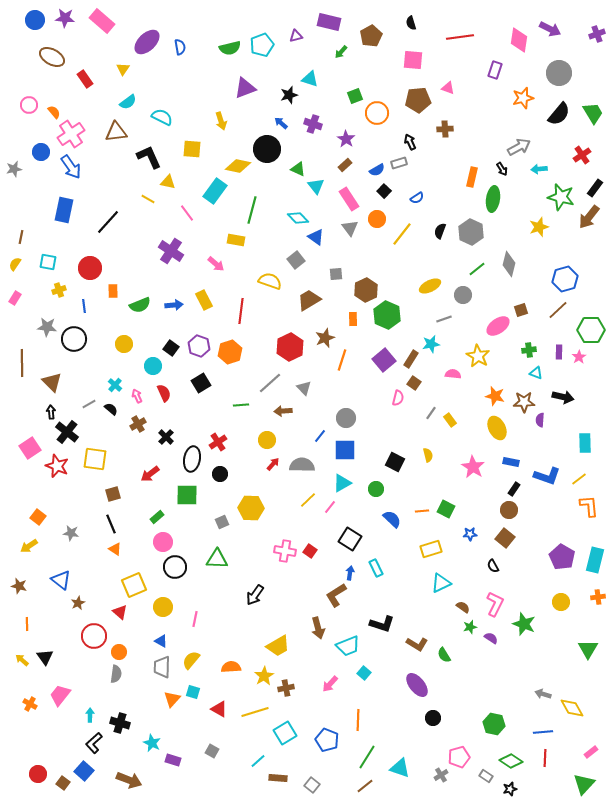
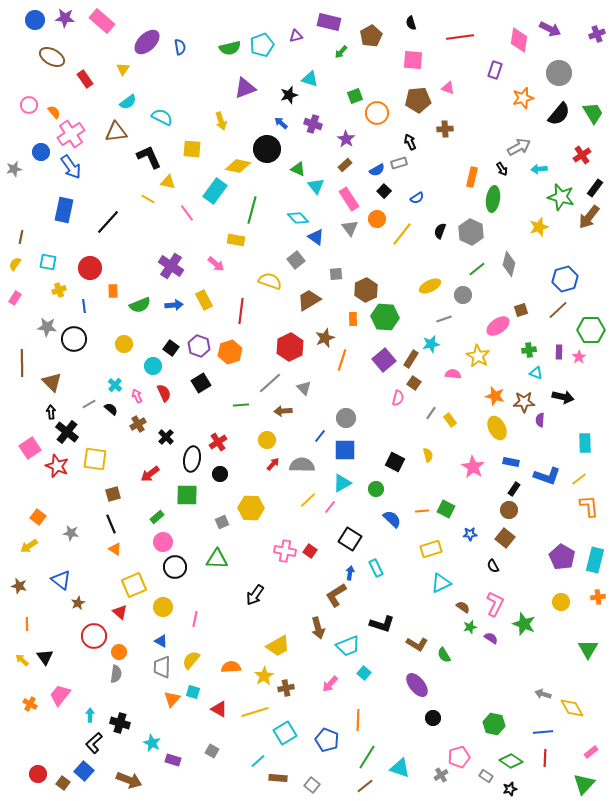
purple cross at (171, 251): moved 15 px down
green hexagon at (387, 315): moved 2 px left, 2 px down; rotated 20 degrees counterclockwise
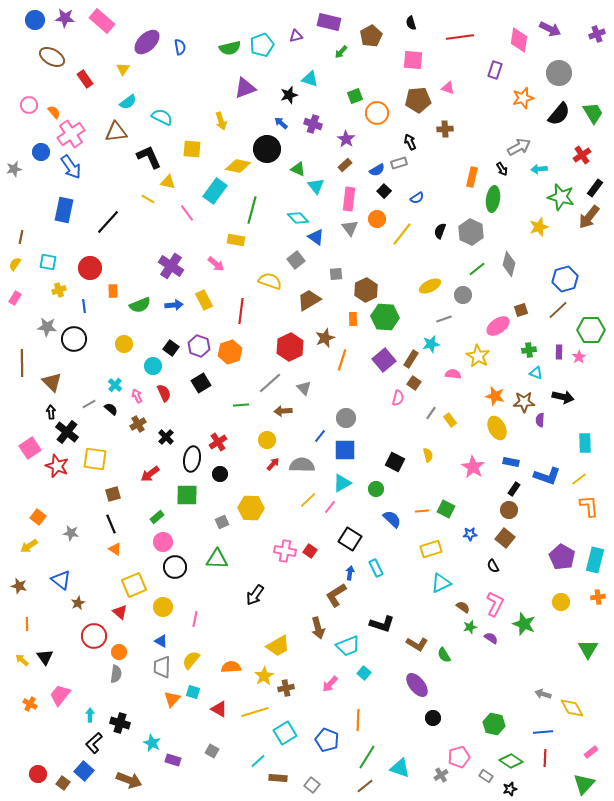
pink rectangle at (349, 199): rotated 40 degrees clockwise
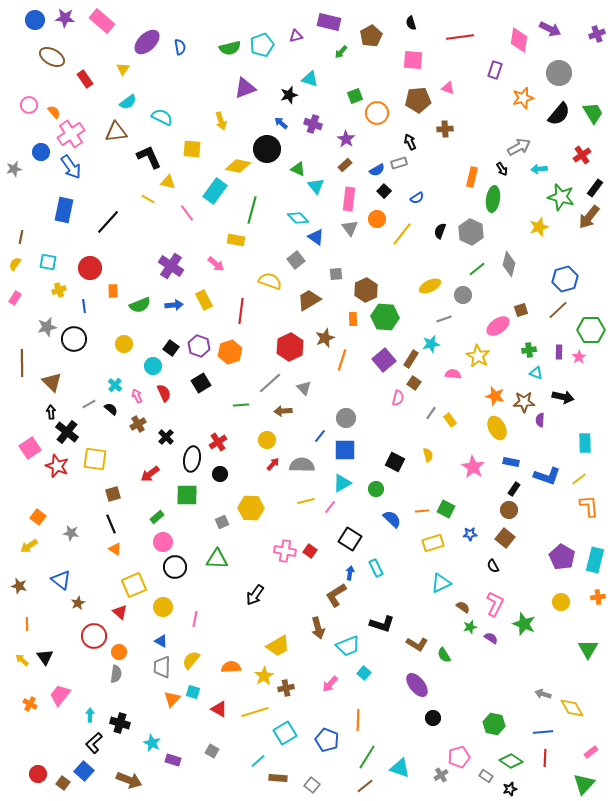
gray star at (47, 327): rotated 18 degrees counterclockwise
yellow line at (308, 500): moved 2 px left, 1 px down; rotated 30 degrees clockwise
yellow rectangle at (431, 549): moved 2 px right, 6 px up
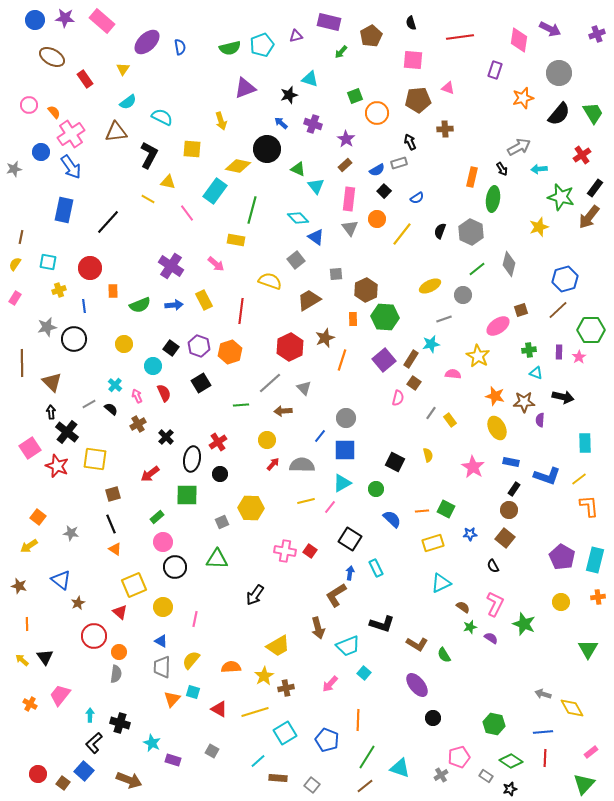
black L-shape at (149, 157): moved 2 px up; rotated 52 degrees clockwise
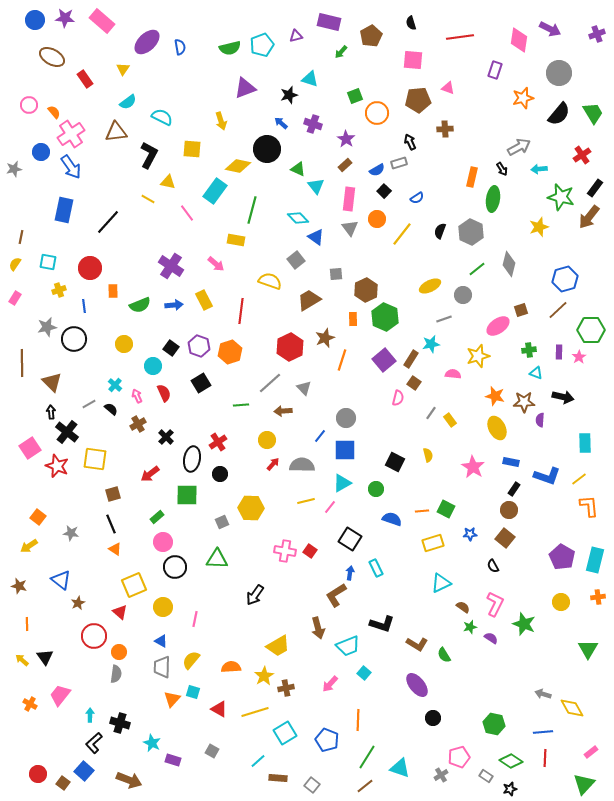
green hexagon at (385, 317): rotated 20 degrees clockwise
yellow star at (478, 356): rotated 25 degrees clockwise
blue semicircle at (392, 519): rotated 24 degrees counterclockwise
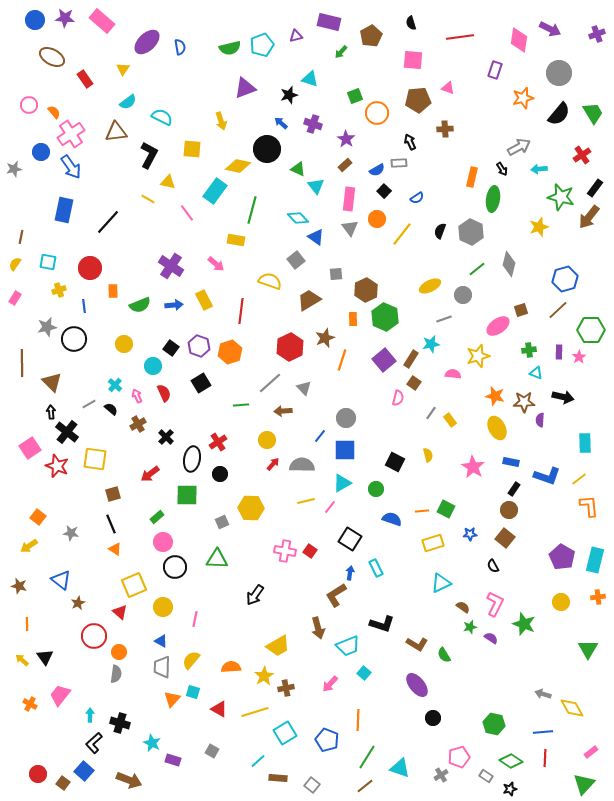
gray rectangle at (399, 163): rotated 14 degrees clockwise
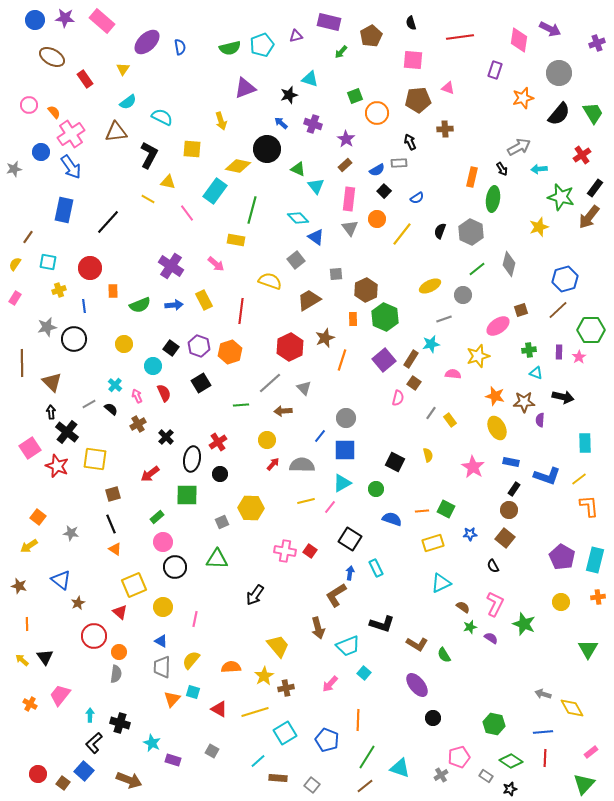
purple cross at (597, 34): moved 9 px down
brown line at (21, 237): moved 7 px right; rotated 24 degrees clockwise
yellow trapezoid at (278, 646): rotated 100 degrees counterclockwise
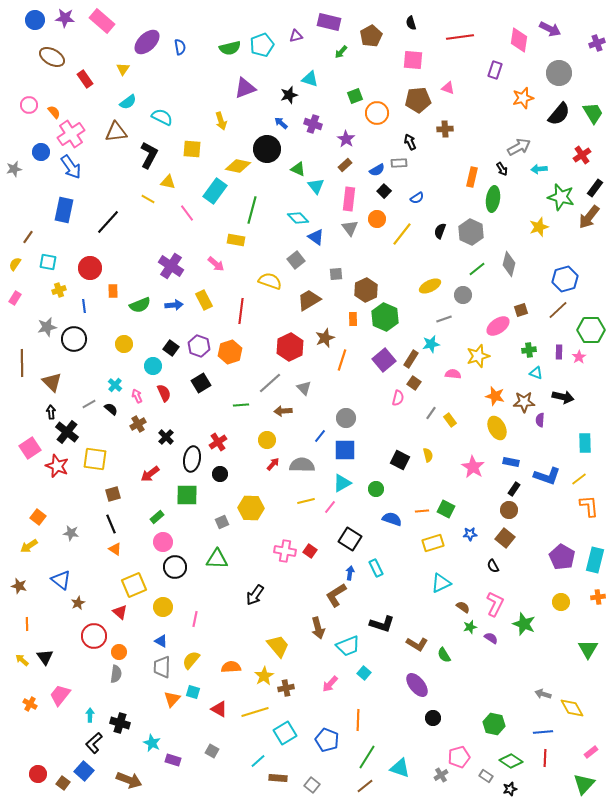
black square at (395, 462): moved 5 px right, 2 px up
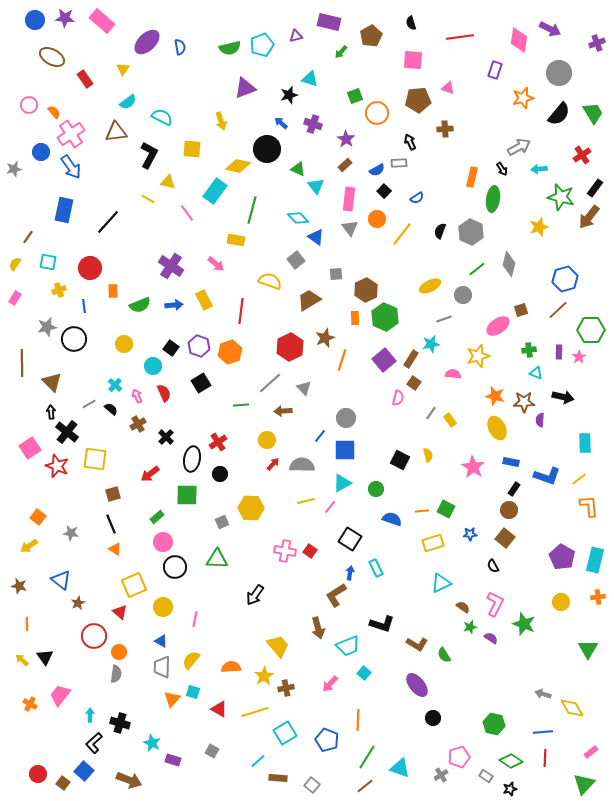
orange rectangle at (353, 319): moved 2 px right, 1 px up
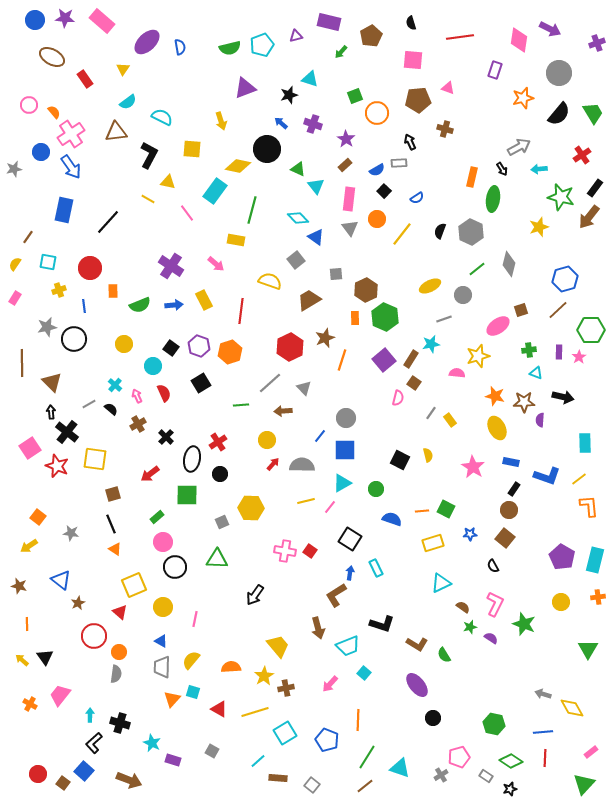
brown cross at (445, 129): rotated 21 degrees clockwise
pink semicircle at (453, 374): moved 4 px right, 1 px up
